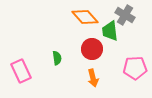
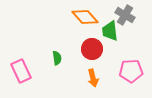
pink pentagon: moved 4 px left, 3 px down
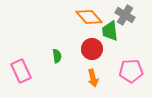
orange diamond: moved 4 px right
green semicircle: moved 2 px up
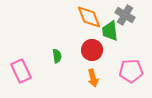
orange diamond: rotated 20 degrees clockwise
red circle: moved 1 px down
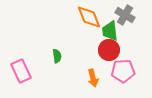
red circle: moved 17 px right
pink pentagon: moved 8 px left
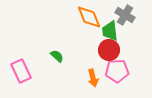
green semicircle: rotated 40 degrees counterclockwise
pink pentagon: moved 6 px left
